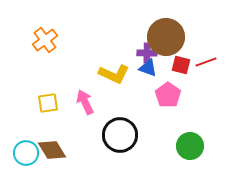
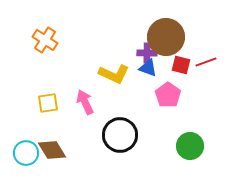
orange cross: rotated 20 degrees counterclockwise
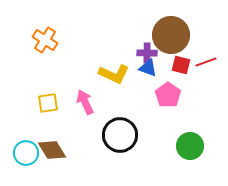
brown circle: moved 5 px right, 2 px up
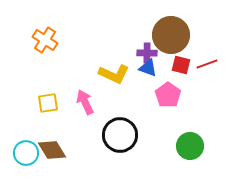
red line: moved 1 px right, 2 px down
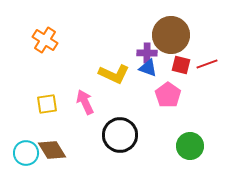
yellow square: moved 1 px left, 1 px down
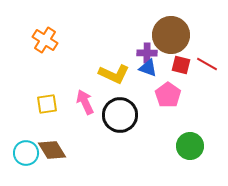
red line: rotated 50 degrees clockwise
black circle: moved 20 px up
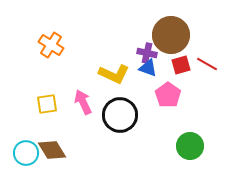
orange cross: moved 6 px right, 5 px down
purple cross: rotated 12 degrees clockwise
red square: rotated 30 degrees counterclockwise
pink arrow: moved 2 px left
